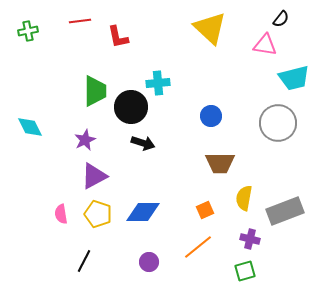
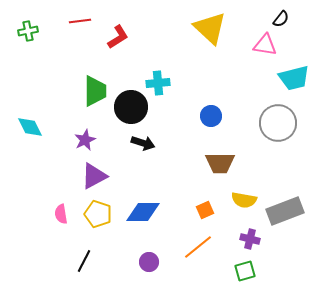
red L-shape: rotated 110 degrees counterclockwise
yellow semicircle: moved 2 px down; rotated 90 degrees counterclockwise
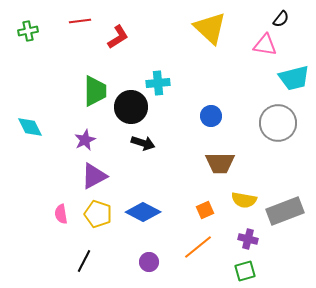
blue diamond: rotated 28 degrees clockwise
purple cross: moved 2 px left
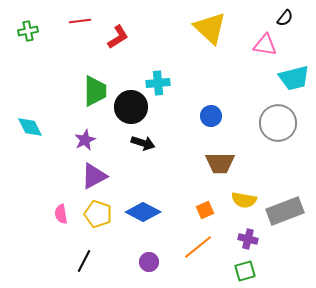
black semicircle: moved 4 px right, 1 px up
